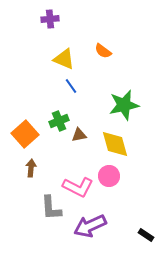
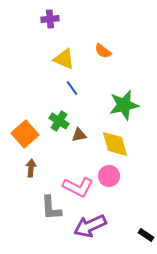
blue line: moved 1 px right, 2 px down
green cross: rotated 36 degrees counterclockwise
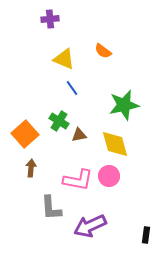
pink L-shape: moved 7 px up; rotated 16 degrees counterclockwise
black rectangle: rotated 63 degrees clockwise
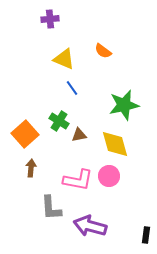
purple arrow: rotated 40 degrees clockwise
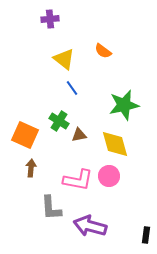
yellow triangle: rotated 15 degrees clockwise
orange square: moved 1 px down; rotated 24 degrees counterclockwise
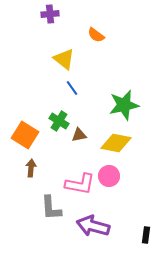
purple cross: moved 5 px up
orange semicircle: moved 7 px left, 16 px up
orange square: rotated 8 degrees clockwise
yellow diamond: moved 1 px right, 1 px up; rotated 64 degrees counterclockwise
pink L-shape: moved 2 px right, 4 px down
purple arrow: moved 3 px right
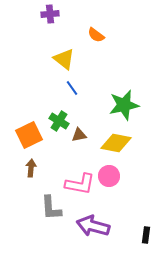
orange square: moved 4 px right; rotated 32 degrees clockwise
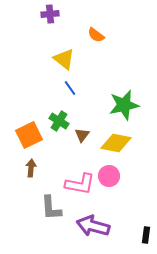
blue line: moved 2 px left
brown triangle: moved 3 px right; rotated 42 degrees counterclockwise
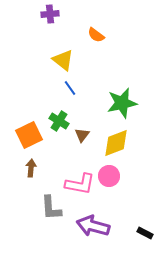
yellow triangle: moved 1 px left, 1 px down
green star: moved 2 px left, 2 px up
yellow diamond: rotated 32 degrees counterclockwise
black rectangle: moved 1 px left, 2 px up; rotated 70 degrees counterclockwise
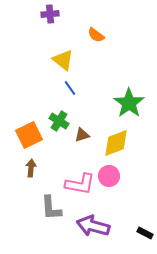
green star: moved 7 px right; rotated 24 degrees counterclockwise
brown triangle: rotated 35 degrees clockwise
